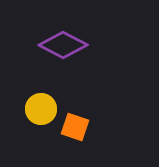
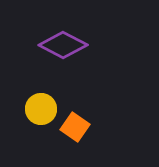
orange square: rotated 16 degrees clockwise
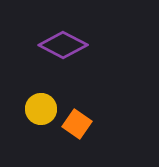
orange square: moved 2 px right, 3 px up
